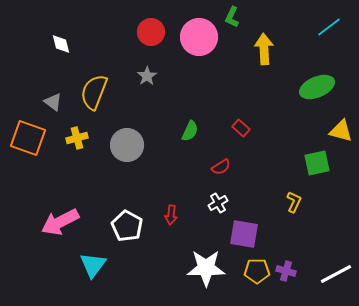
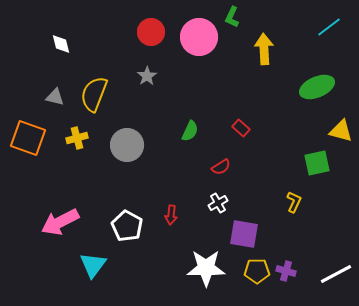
yellow semicircle: moved 2 px down
gray triangle: moved 2 px right, 5 px up; rotated 24 degrees counterclockwise
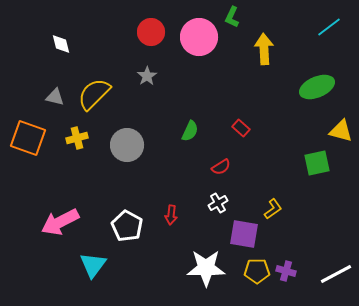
yellow semicircle: rotated 24 degrees clockwise
yellow L-shape: moved 21 px left, 7 px down; rotated 30 degrees clockwise
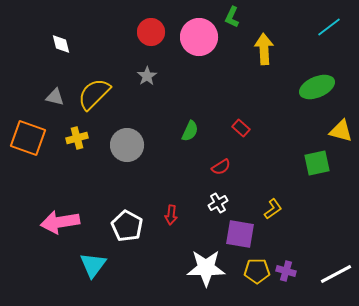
pink arrow: rotated 18 degrees clockwise
purple square: moved 4 px left
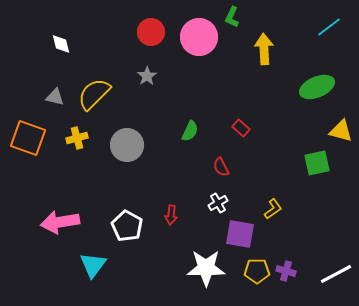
red semicircle: rotated 96 degrees clockwise
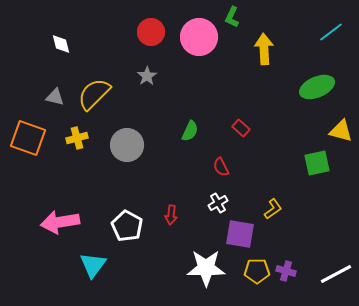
cyan line: moved 2 px right, 5 px down
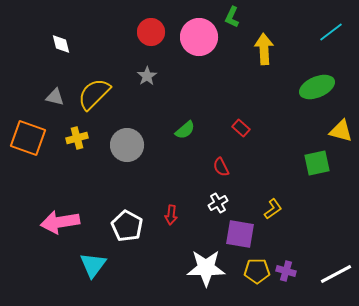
green semicircle: moved 5 px left, 1 px up; rotated 25 degrees clockwise
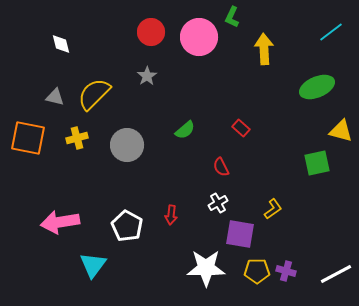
orange square: rotated 9 degrees counterclockwise
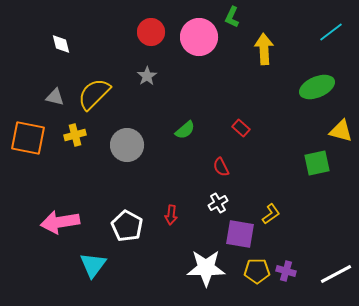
yellow cross: moved 2 px left, 3 px up
yellow L-shape: moved 2 px left, 5 px down
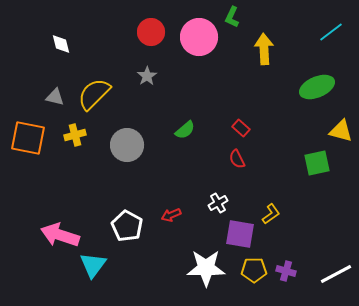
red semicircle: moved 16 px right, 8 px up
red arrow: rotated 60 degrees clockwise
pink arrow: moved 13 px down; rotated 27 degrees clockwise
yellow pentagon: moved 3 px left, 1 px up
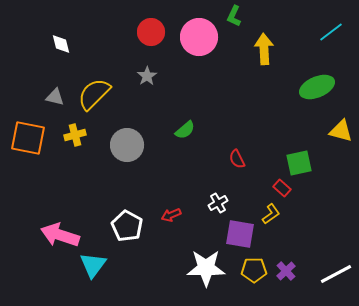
green L-shape: moved 2 px right, 1 px up
red rectangle: moved 41 px right, 60 px down
green square: moved 18 px left
purple cross: rotated 30 degrees clockwise
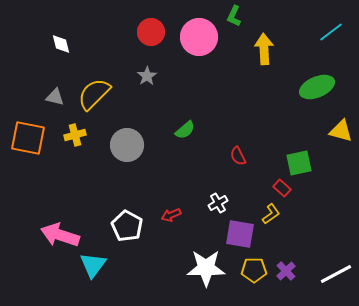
red semicircle: moved 1 px right, 3 px up
